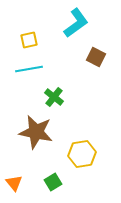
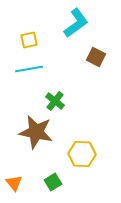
green cross: moved 1 px right, 4 px down
yellow hexagon: rotated 12 degrees clockwise
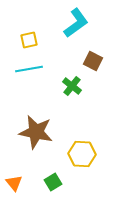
brown square: moved 3 px left, 4 px down
green cross: moved 17 px right, 15 px up
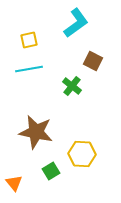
green square: moved 2 px left, 11 px up
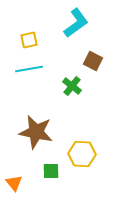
green square: rotated 30 degrees clockwise
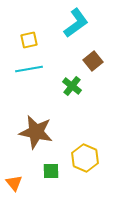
brown square: rotated 24 degrees clockwise
yellow hexagon: moved 3 px right, 4 px down; rotated 20 degrees clockwise
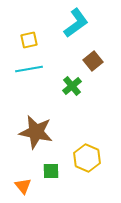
green cross: rotated 12 degrees clockwise
yellow hexagon: moved 2 px right
orange triangle: moved 9 px right, 3 px down
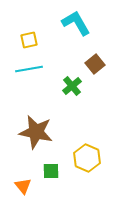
cyan L-shape: rotated 84 degrees counterclockwise
brown square: moved 2 px right, 3 px down
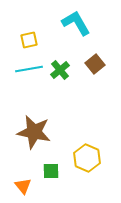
green cross: moved 12 px left, 16 px up
brown star: moved 2 px left
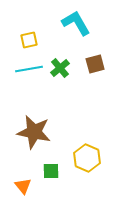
brown square: rotated 24 degrees clockwise
green cross: moved 2 px up
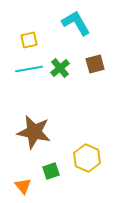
green square: rotated 18 degrees counterclockwise
